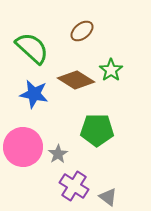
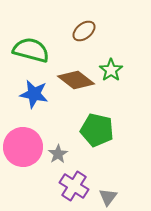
brown ellipse: moved 2 px right
green semicircle: moved 1 px left, 2 px down; rotated 27 degrees counterclockwise
brown diamond: rotated 6 degrees clockwise
green pentagon: rotated 12 degrees clockwise
gray triangle: rotated 30 degrees clockwise
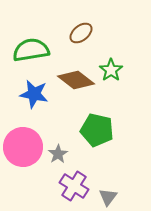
brown ellipse: moved 3 px left, 2 px down
green semicircle: rotated 24 degrees counterclockwise
